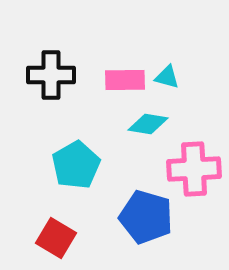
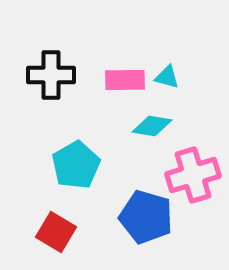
cyan diamond: moved 4 px right, 2 px down
pink cross: moved 1 px left, 6 px down; rotated 14 degrees counterclockwise
red square: moved 6 px up
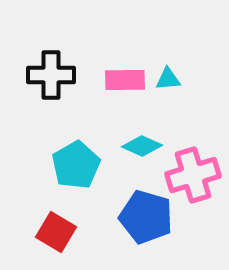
cyan triangle: moved 1 px right, 2 px down; rotated 20 degrees counterclockwise
cyan diamond: moved 10 px left, 20 px down; rotated 15 degrees clockwise
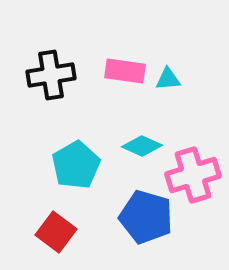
black cross: rotated 9 degrees counterclockwise
pink rectangle: moved 9 px up; rotated 9 degrees clockwise
red square: rotated 6 degrees clockwise
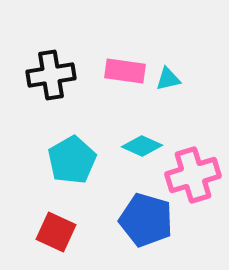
cyan triangle: rotated 8 degrees counterclockwise
cyan pentagon: moved 4 px left, 5 px up
blue pentagon: moved 3 px down
red square: rotated 12 degrees counterclockwise
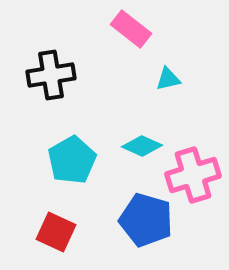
pink rectangle: moved 6 px right, 42 px up; rotated 30 degrees clockwise
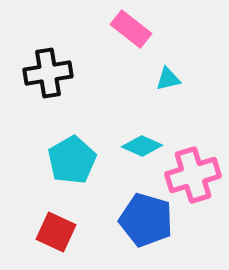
black cross: moved 3 px left, 2 px up
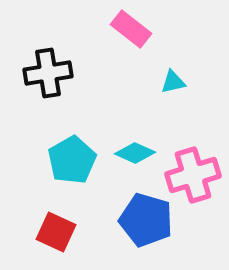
cyan triangle: moved 5 px right, 3 px down
cyan diamond: moved 7 px left, 7 px down
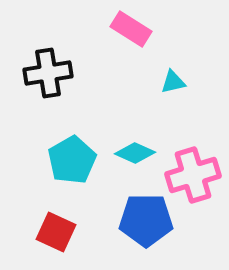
pink rectangle: rotated 6 degrees counterclockwise
blue pentagon: rotated 16 degrees counterclockwise
